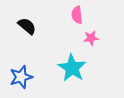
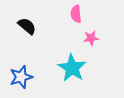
pink semicircle: moved 1 px left, 1 px up
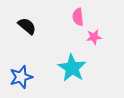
pink semicircle: moved 2 px right, 3 px down
pink star: moved 3 px right, 1 px up
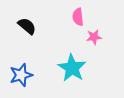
blue star: moved 2 px up
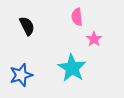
pink semicircle: moved 1 px left
black semicircle: rotated 24 degrees clockwise
pink star: moved 2 px down; rotated 28 degrees counterclockwise
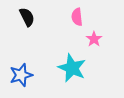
black semicircle: moved 9 px up
cyan star: rotated 8 degrees counterclockwise
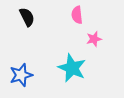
pink semicircle: moved 2 px up
pink star: rotated 21 degrees clockwise
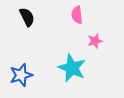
pink star: moved 1 px right, 2 px down
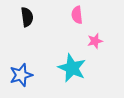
black semicircle: rotated 18 degrees clockwise
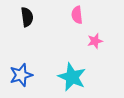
cyan star: moved 9 px down
